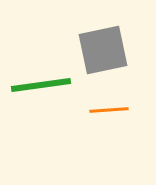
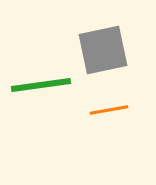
orange line: rotated 6 degrees counterclockwise
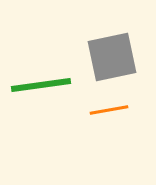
gray square: moved 9 px right, 7 px down
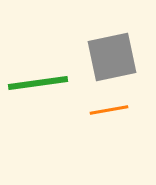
green line: moved 3 px left, 2 px up
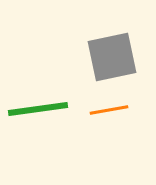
green line: moved 26 px down
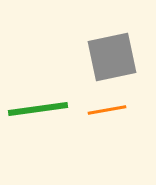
orange line: moved 2 px left
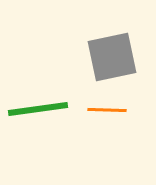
orange line: rotated 12 degrees clockwise
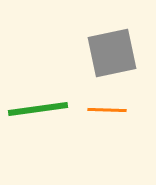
gray square: moved 4 px up
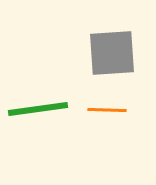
gray square: rotated 8 degrees clockwise
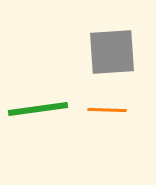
gray square: moved 1 px up
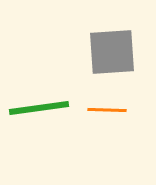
green line: moved 1 px right, 1 px up
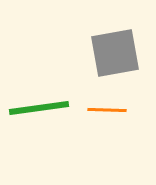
gray square: moved 3 px right, 1 px down; rotated 6 degrees counterclockwise
